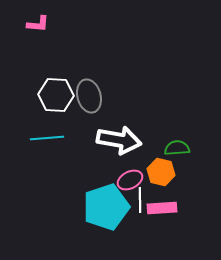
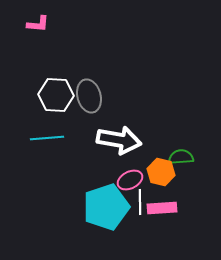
green semicircle: moved 4 px right, 9 px down
white line: moved 2 px down
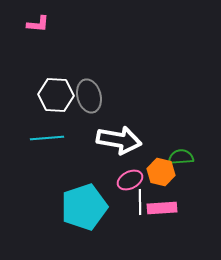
cyan pentagon: moved 22 px left
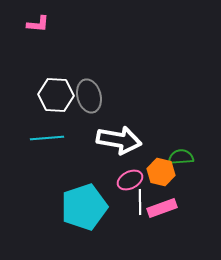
pink rectangle: rotated 16 degrees counterclockwise
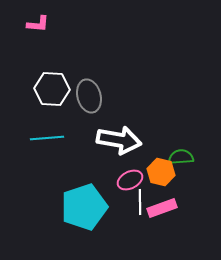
white hexagon: moved 4 px left, 6 px up
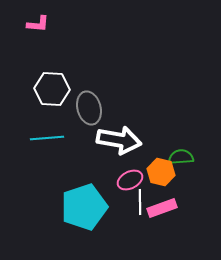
gray ellipse: moved 12 px down
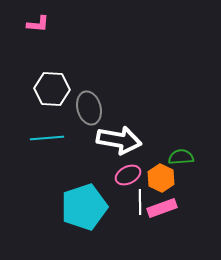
orange hexagon: moved 6 px down; rotated 12 degrees clockwise
pink ellipse: moved 2 px left, 5 px up
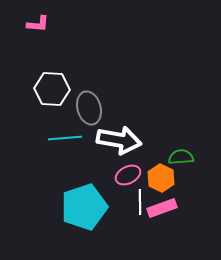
cyan line: moved 18 px right
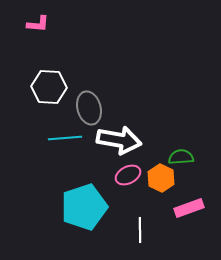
white hexagon: moved 3 px left, 2 px up
white line: moved 28 px down
pink rectangle: moved 27 px right
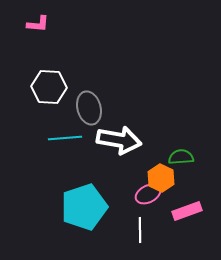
pink ellipse: moved 20 px right, 19 px down
pink rectangle: moved 2 px left, 3 px down
